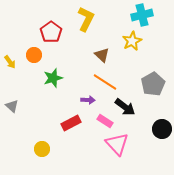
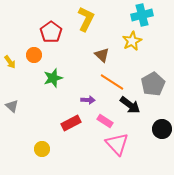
orange line: moved 7 px right
black arrow: moved 5 px right, 2 px up
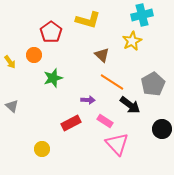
yellow L-shape: moved 2 px right, 1 px down; rotated 80 degrees clockwise
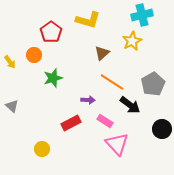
brown triangle: moved 2 px up; rotated 35 degrees clockwise
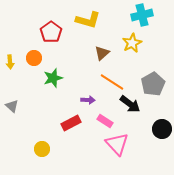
yellow star: moved 2 px down
orange circle: moved 3 px down
yellow arrow: rotated 32 degrees clockwise
black arrow: moved 1 px up
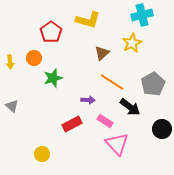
black arrow: moved 3 px down
red rectangle: moved 1 px right, 1 px down
yellow circle: moved 5 px down
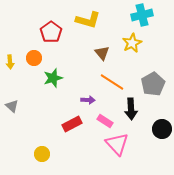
brown triangle: rotated 28 degrees counterclockwise
black arrow: moved 1 px right, 2 px down; rotated 50 degrees clockwise
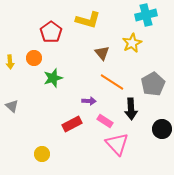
cyan cross: moved 4 px right
purple arrow: moved 1 px right, 1 px down
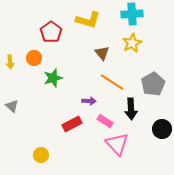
cyan cross: moved 14 px left, 1 px up; rotated 10 degrees clockwise
yellow circle: moved 1 px left, 1 px down
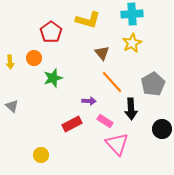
orange line: rotated 15 degrees clockwise
